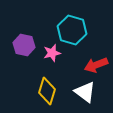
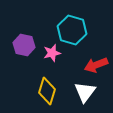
white triangle: rotated 30 degrees clockwise
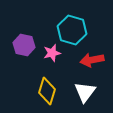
red arrow: moved 4 px left, 5 px up; rotated 10 degrees clockwise
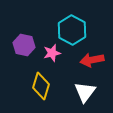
cyan hexagon: rotated 12 degrees clockwise
yellow diamond: moved 6 px left, 5 px up
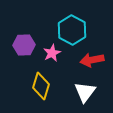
purple hexagon: rotated 15 degrees counterclockwise
pink star: rotated 12 degrees counterclockwise
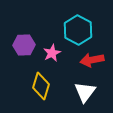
cyan hexagon: moved 6 px right
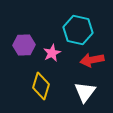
cyan hexagon: rotated 16 degrees counterclockwise
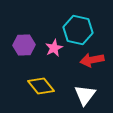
pink star: moved 2 px right, 5 px up
yellow diamond: rotated 56 degrees counterclockwise
white triangle: moved 3 px down
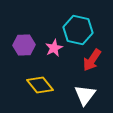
red arrow: rotated 45 degrees counterclockwise
yellow diamond: moved 1 px left, 1 px up
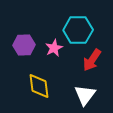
cyan hexagon: rotated 12 degrees counterclockwise
yellow diamond: moved 1 px left, 1 px down; rotated 32 degrees clockwise
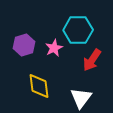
purple hexagon: rotated 15 degrees counterclockwise
white triangle: moved 4 px left, 3 px down
